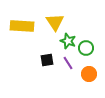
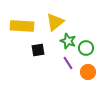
yellow triangle: rotated 24 degrees clockwise
black square: moved 9 px left, 10 px up
orange circle: moved 1 px left, 2 px up
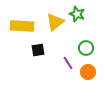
green star: moved 9 px right, 27 px up
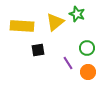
green circle: moved 1 px right
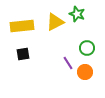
yellow triangle: rotated 12 degrees clockwise
yellow rectangle: rotated 10 degrees counterclockwise
black square: moved 15 px left, 4 px down
orange circle: moved 3 px left
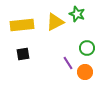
yellow rectangle: moved 1 px up
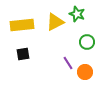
green circle: moved 6 px up
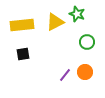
purple line: moved 3 px left, 12 px down; rotated 72 degrees clockwise
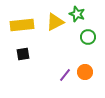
green circle: moved 1 px right, 5 px up
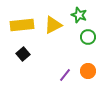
green star: moved 2 px right, 1 px down
yellow triangle: moved 2 px left, 3 px down
black square: rotated 32 degrees counterclockwise
orange circle: moved 3 px right, 1 px up
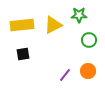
green star: rotated 21 degrees counterclockwise
green circle: moved 1 px right, 3 px down
black square: rotated 32 degrees clockwise
